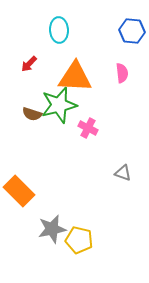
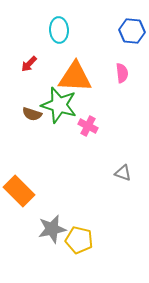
green star: rotated 30 degrees clockwise
pink cross: moved 2 px up
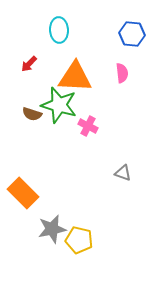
blue hexagon: moved 3 px down
orange rectangle: moved 4 px right, 2 px down
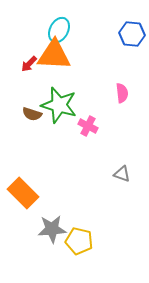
cyan ellipse: rotated 30 degrees clockwise
pink semicircle: moved 20 px down
orange triangle: moved 21 px left, 22 px up
gray triangle: moved 1 px left, 1 px down
gray star: rotated 8 degrees clockwise
yellow pentagon: moved 1 px down
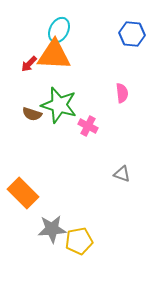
yellow pentagon: rotated 24 degrees counterclockwise
